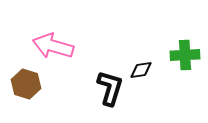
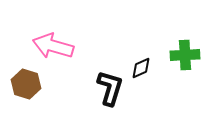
black diamond: moved 2 px up; rotated 15 degrees counterclockwise
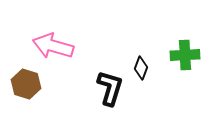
black diamond: rotated 45 degrees counterclockwise
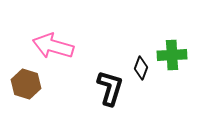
green cross: moved 13 px left
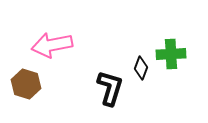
pink arrow: moved 1 px left, 1 px up; rotated 27 degrees counterclockwise
green cross: moved 1 px left, 1 px up
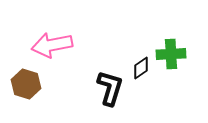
black diamond: rotated 35 degrees clockwise
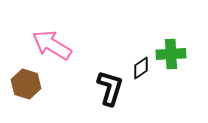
pink arrow: rotated 42 degrees clockwise
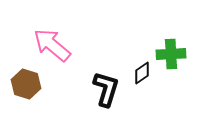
pink arrow: rotated 9 degrees clockwise
black diamond: moved 1 px right, 5 px down
black L-shape: moved 4 px left, 1 px down
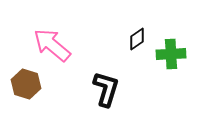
black diamond: moved 5 px left, 34 px up
